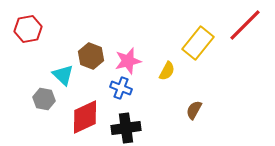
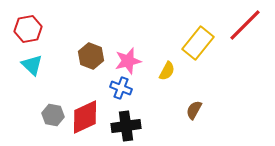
cyan triangle: moved 31 px left, 10 px up
gray hexagon: moved 9 px right, 16 px down
black cross: moved 2 px up
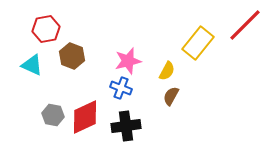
red hexagon: moved 18 px right
brown hexagon: moved 19 px left
cyan triangle: rotated 20 degrees counterclockwise
brown semicircle: moved 23 px left, 14 px up
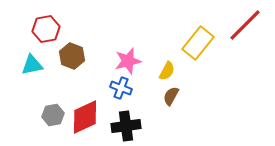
cyan triangle: rotated 35 degrees counterclockwise
gray hexagon: rotated 20 degrees counterclockwise
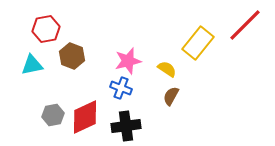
yellow semicircle: moved 2 px up; rotated 84 degrees counterclockwise
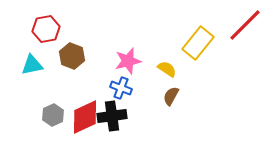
gray hexagon: rotated 15 degrees counterclockwise
black cross: moved 14 px left, 10 px up
